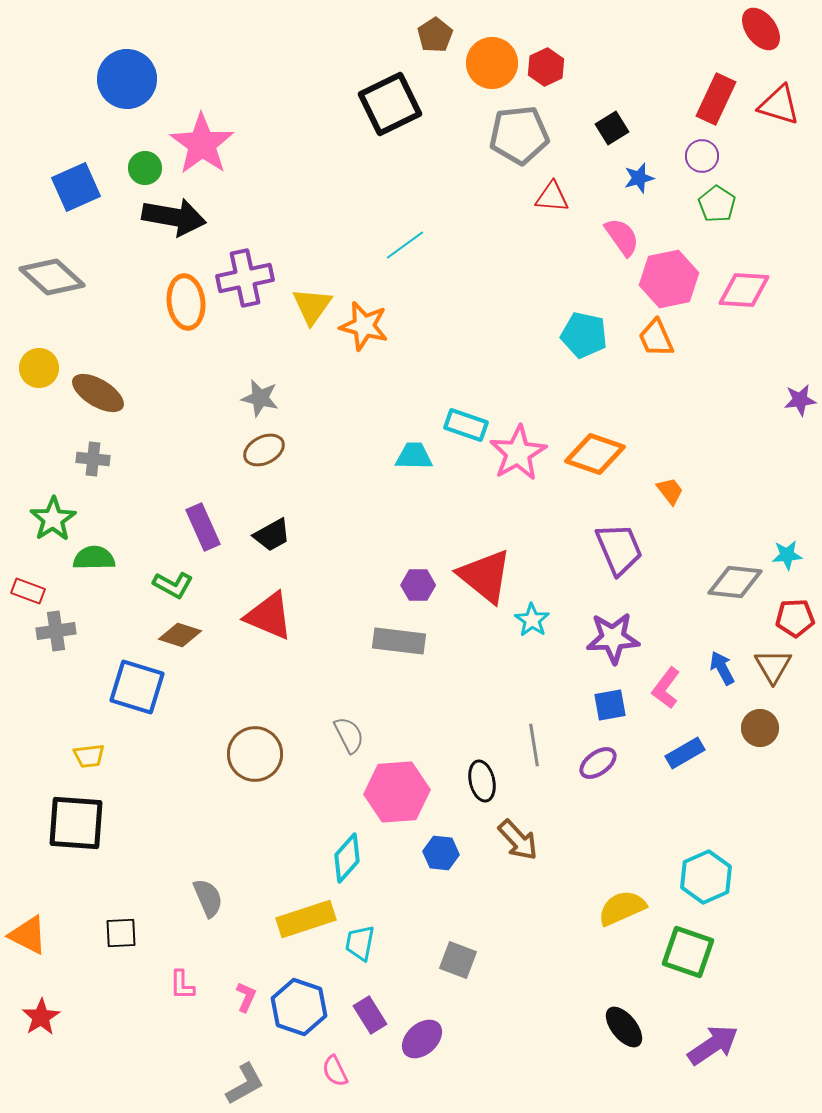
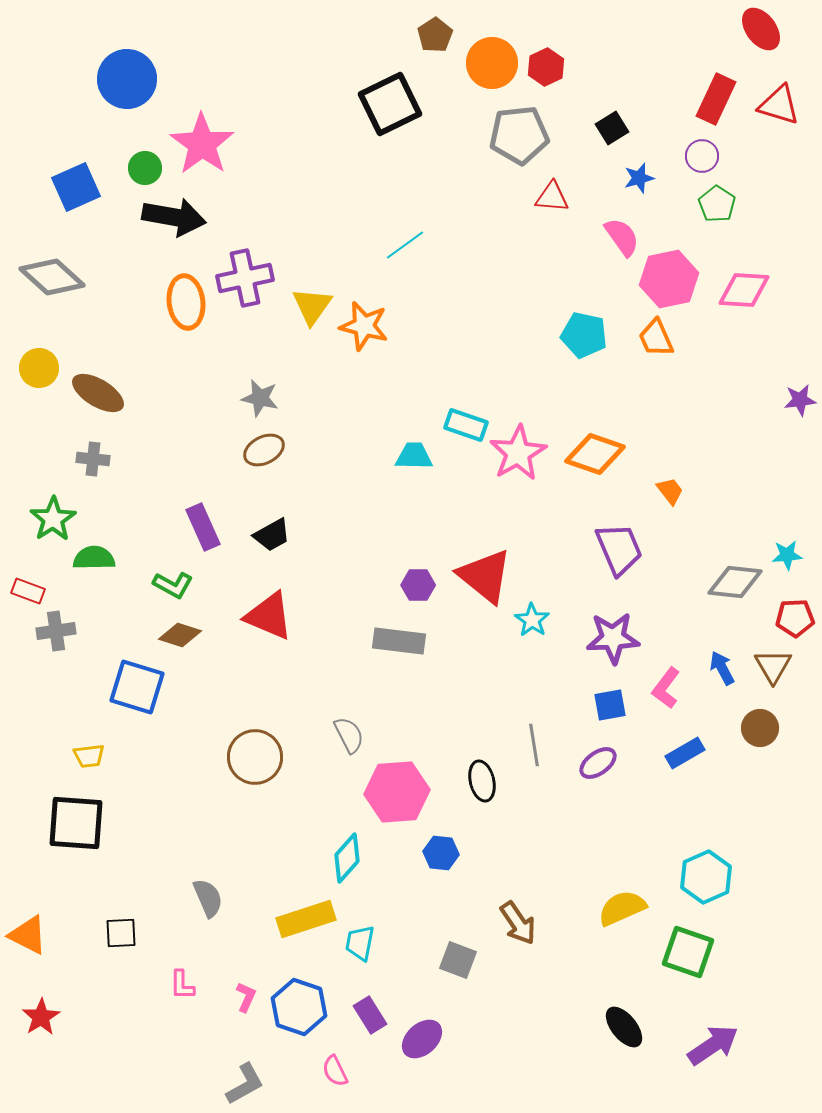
brown circle at (255, 754): moved 3 px down
brown arrow at (518, 840): moved 83 px down; rotated 9 degrees clockwise
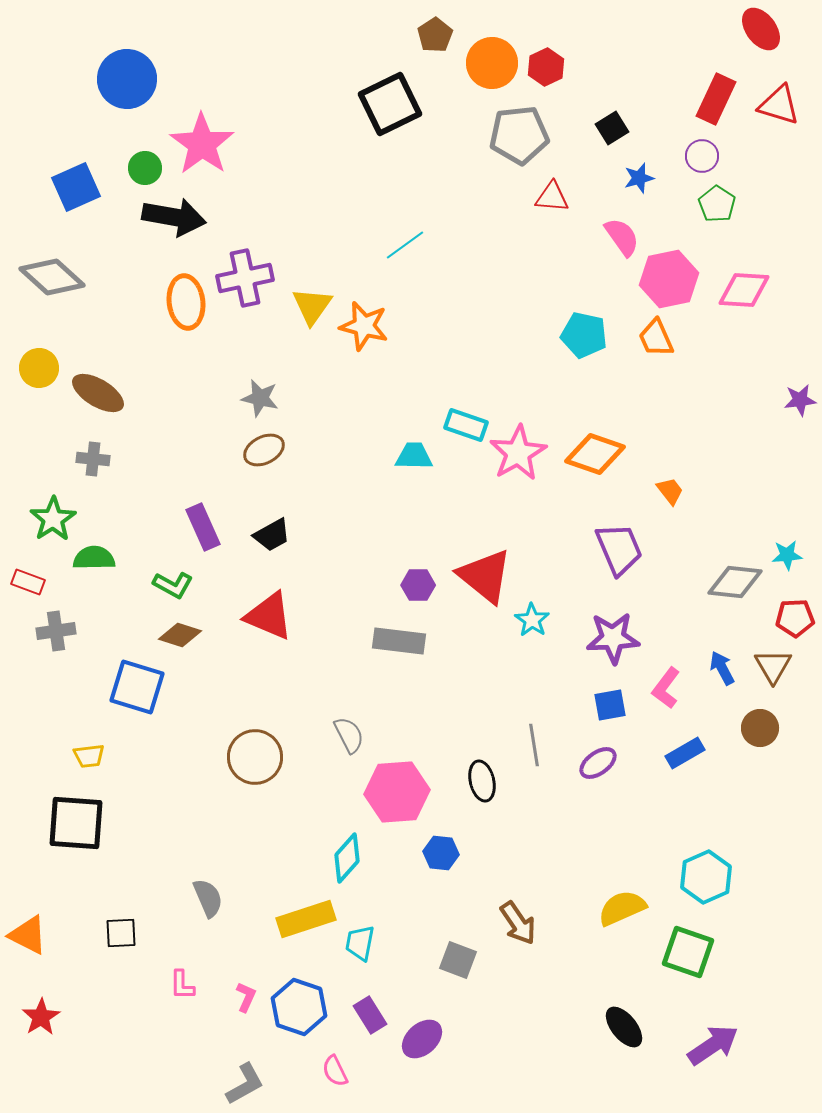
red rectangle at (28, 591): moved 9 px up
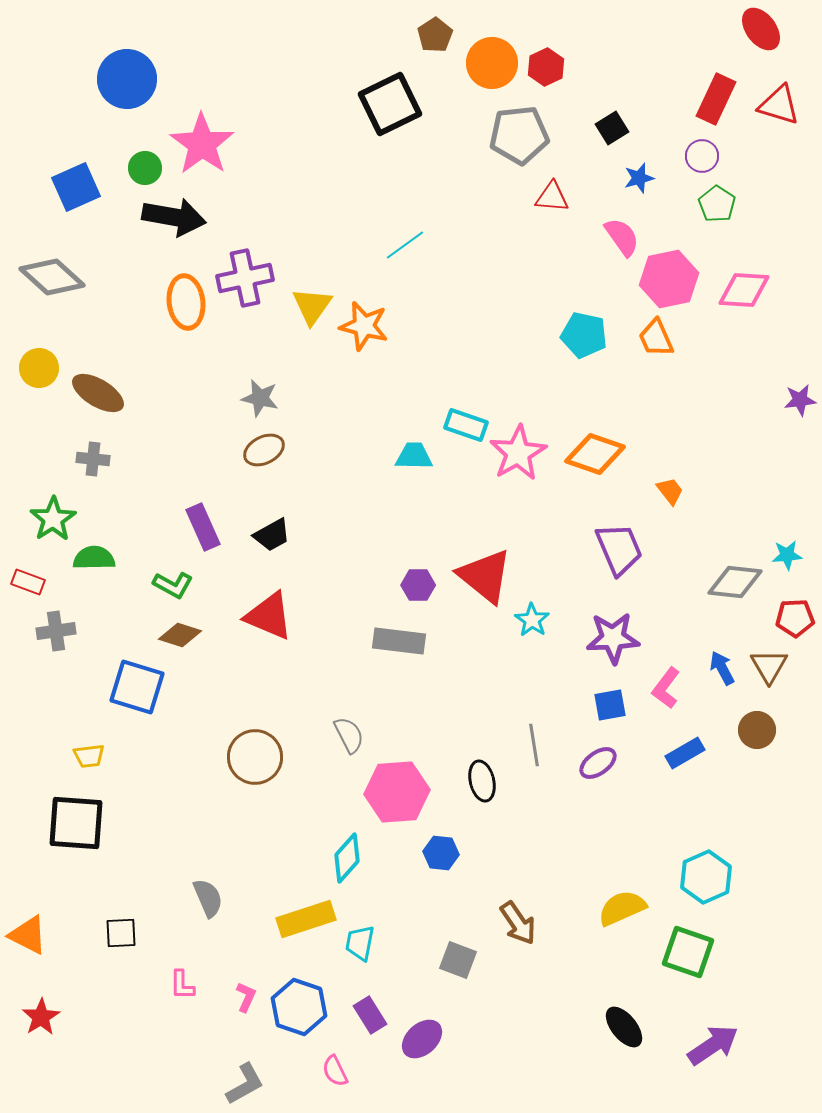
brown triangle at (773, 666): moved 4 px left
brown circle at (760, 728): moved 3 px left, 2 px down
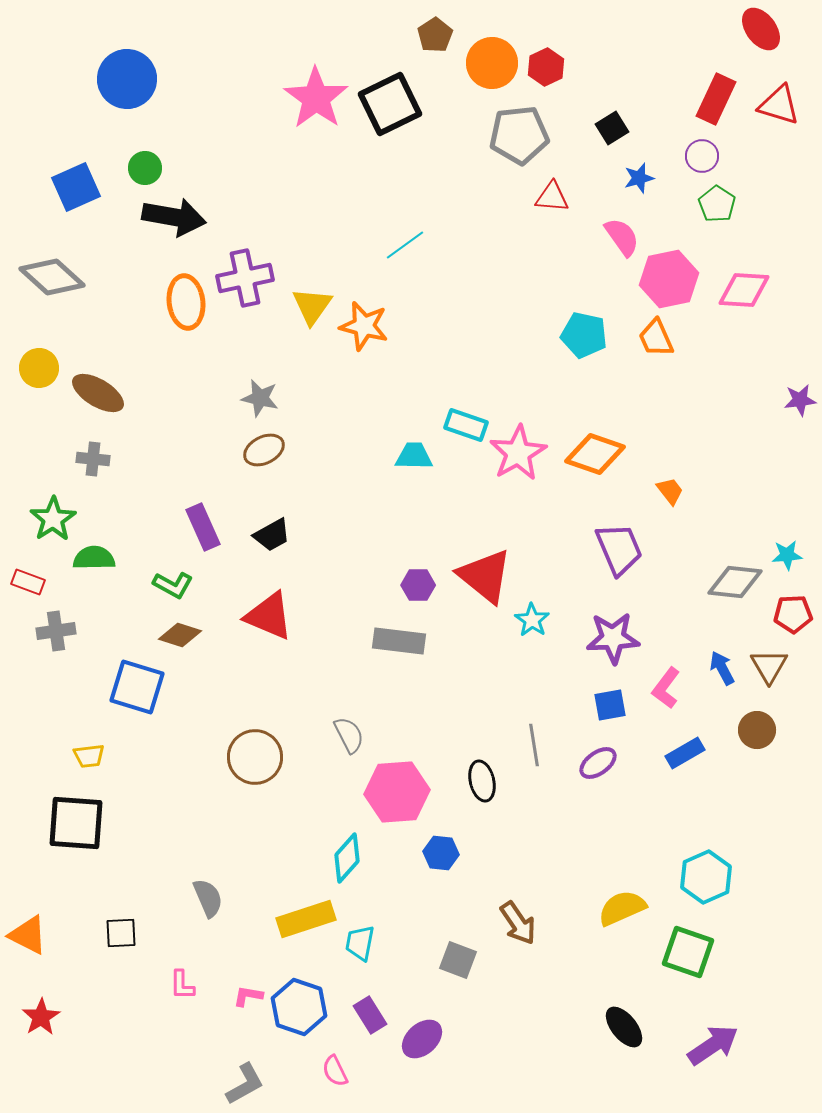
pink star at (202, 144): moved 114 px right, 46 px up
red pentagon at (795, 618): moved 2 px left, 4 px up
pink L-shape at (246, 997): moved 2 px right, 1 px up; rotated 104 degrees counterclockwise
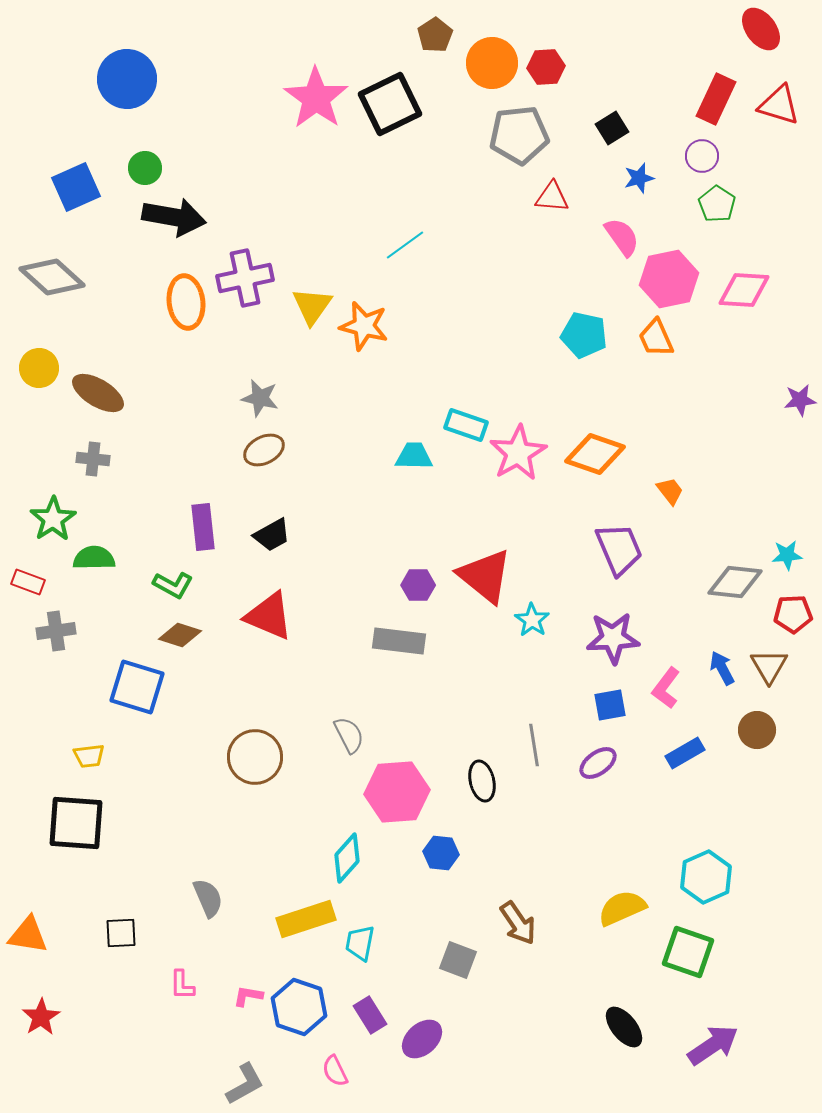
red hexagon at (546, 67): rotated 21 degrees clockwise
purple rectangle at (203, 527): rotated 18 degrees clockwise
orange triangle at (28, 935): rotated 18 degrees counterclockwise
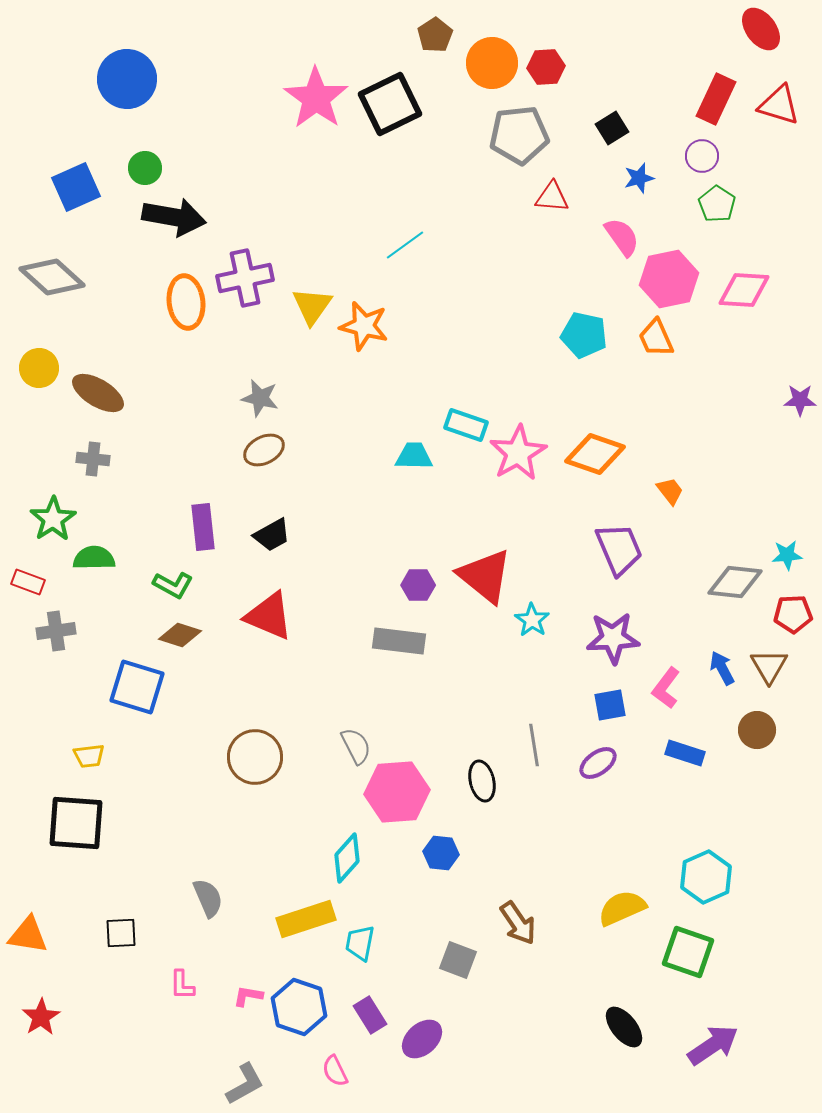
purple star at (800, 400): rotated 8 degrees clockwise
gray semicircle at (349, 735): moved 7 px right, 11 px down
blue rectangle at (685, 753): rotated 48 degrees clockwise
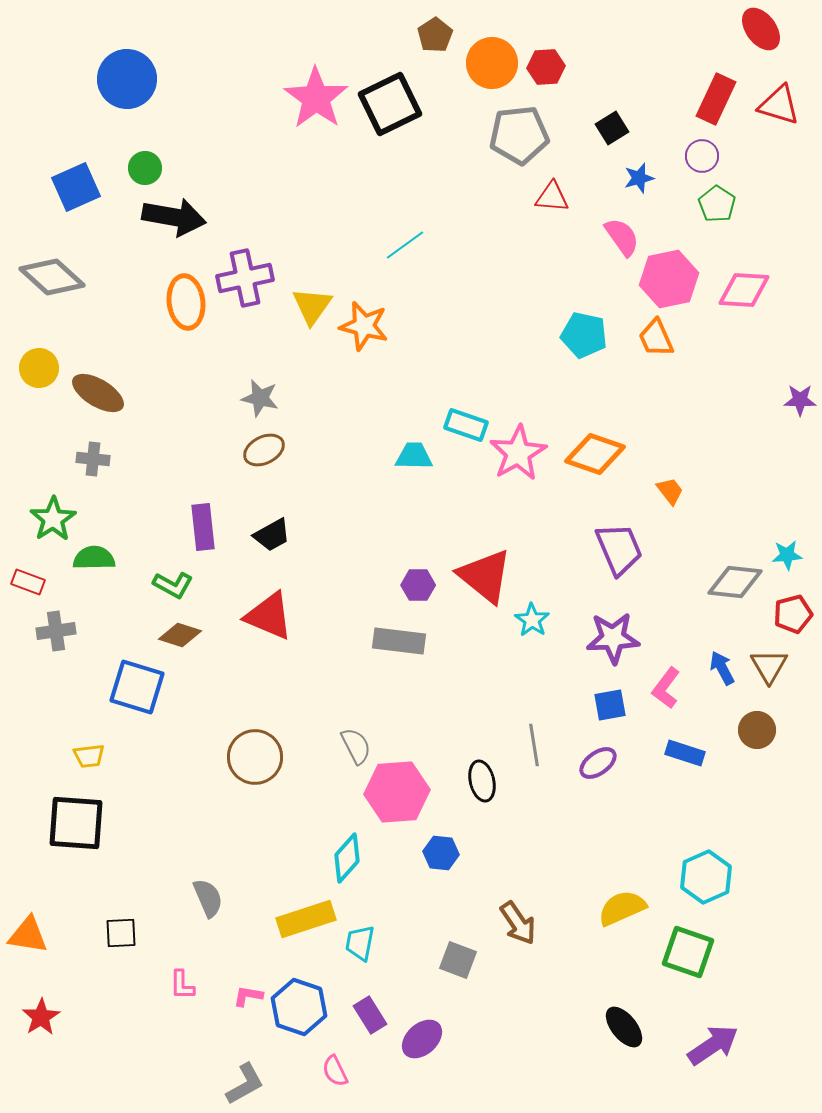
red pentagon at (793, 614): rotated 12 degrees counterclockwise
